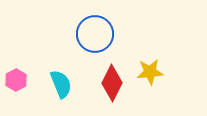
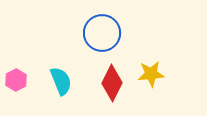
blue circle: moved 7 px right, 1 px up
yellow star: moved 1 px right, 2 px down
cyan semicircle: moved 3 px up
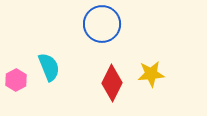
blue circle: moved 9 px up
cyan semicircle: moved 12 px left, 14 px up
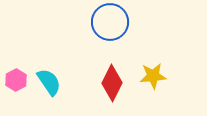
blue circle: moved 8 px right, 2 px up
cyan semicircle: moved 15 px down; rotated 12 degrees counterclockwise
yellow star: moved 2 px right, 2 px down
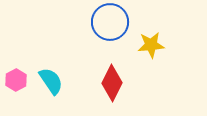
yellow star: moved 2 px left, 31 px up
cyan semicircle: moved 2 px right, 1 px up
